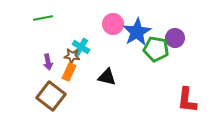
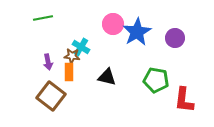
green pentagon: moved 31 px down
orange rectangle: rotated 24 degrees counterclockwise
red L-shape: moved 3 px left
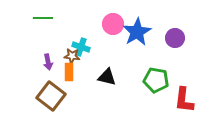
green line: rotated 12 degrees clockwise
cyan cross: rotated 12 degrees counterclockwise
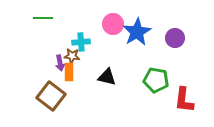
cyan cross: moved 5 px up; rotated 24 degrees counterclockwise
purple arrow: moved 12 px right, 1 px down
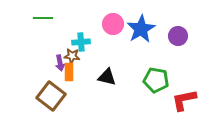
blue star: moved 4 px right, 3 px up
purple circle: moved 3 px right, 2 px up
red L-shape: rotated 72 degrees clockwise
